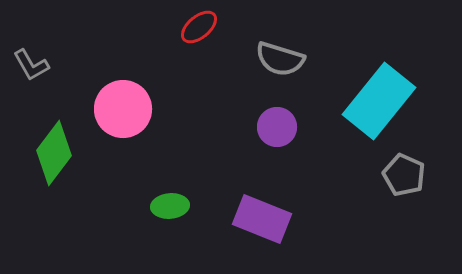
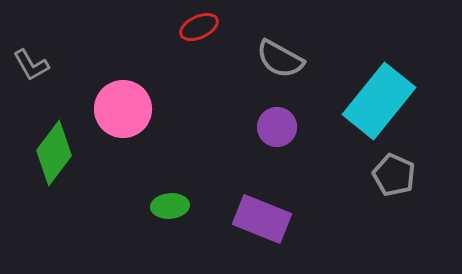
red ellipse: rotated 15 degrees clockwise
gray semicircle: rotated 12 degrees clockwise
gray pentagon: moved 10 px left
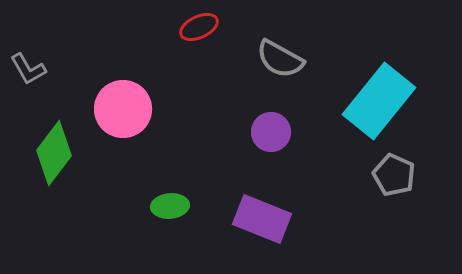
gray L-shape: moved 3 px left, 4 px down
purple circle: moved 6 px left, 5 px down
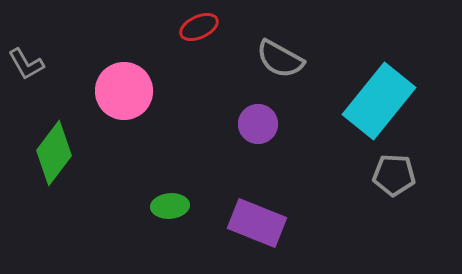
gray L-shape: moved 2 px left, 5 px up
pink circle: moved 1 px right, 18 px up
purple circle: moved 13 px left, 8 px up
gray pentagon: rotated 21 degrees counterclockwise
purple rectangle: moved 5 px left, 4 px down
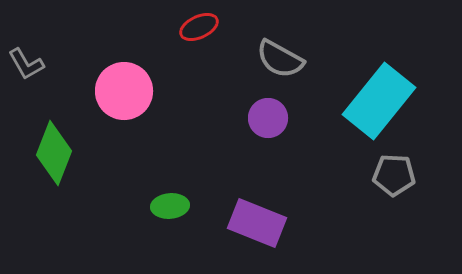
purple circle: moved 10 px right, 6 px up
green diamond: rotated 16 degrees counterclockwise
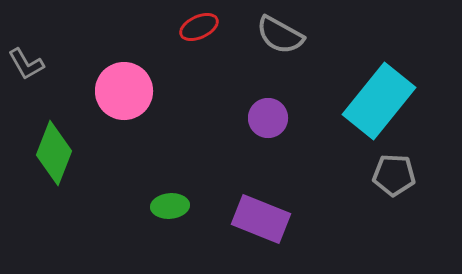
gray semicircle: moved 24 px up
purple rectangle: moved 4 px right, 4 px up
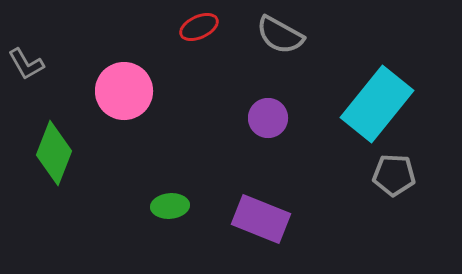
cyan rectangle: moved 2 px left, 3 px down
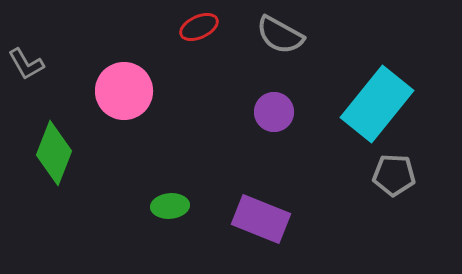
purple circle: moved 6 px right, 6 px up
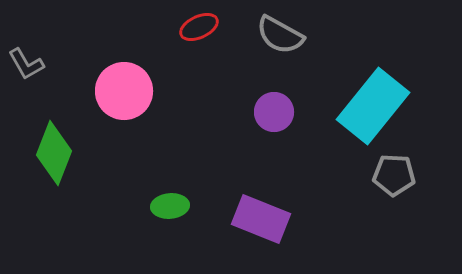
cyan rectangle: moved 4 px left, 2 px down
